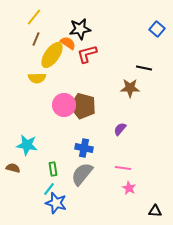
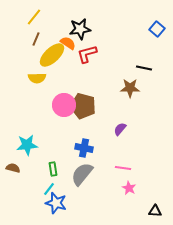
yellow ellipse: rotated 12 degrees clockwise
cyan star: rotated 15 degrees counterclockwise
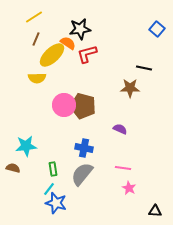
yellow line: rotated 18 degrees clockwise
purple semicircle: rotated 72 degrees clockwise
cyan star: moved 1 px left, 1 px down
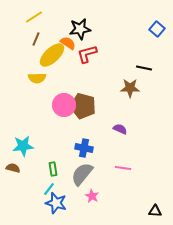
cyan star: moved 3 px left
pink star: moved 37 px left, 8 px down
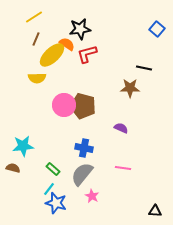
orange semicircle: moved 1 px left, 1 px down
purple semicircle: moved 1 px right, 1 px up
green rectangle: rotated 40 degrees counterclockwise
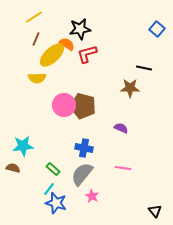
black triangle: rotated 48 degrees clockwise
